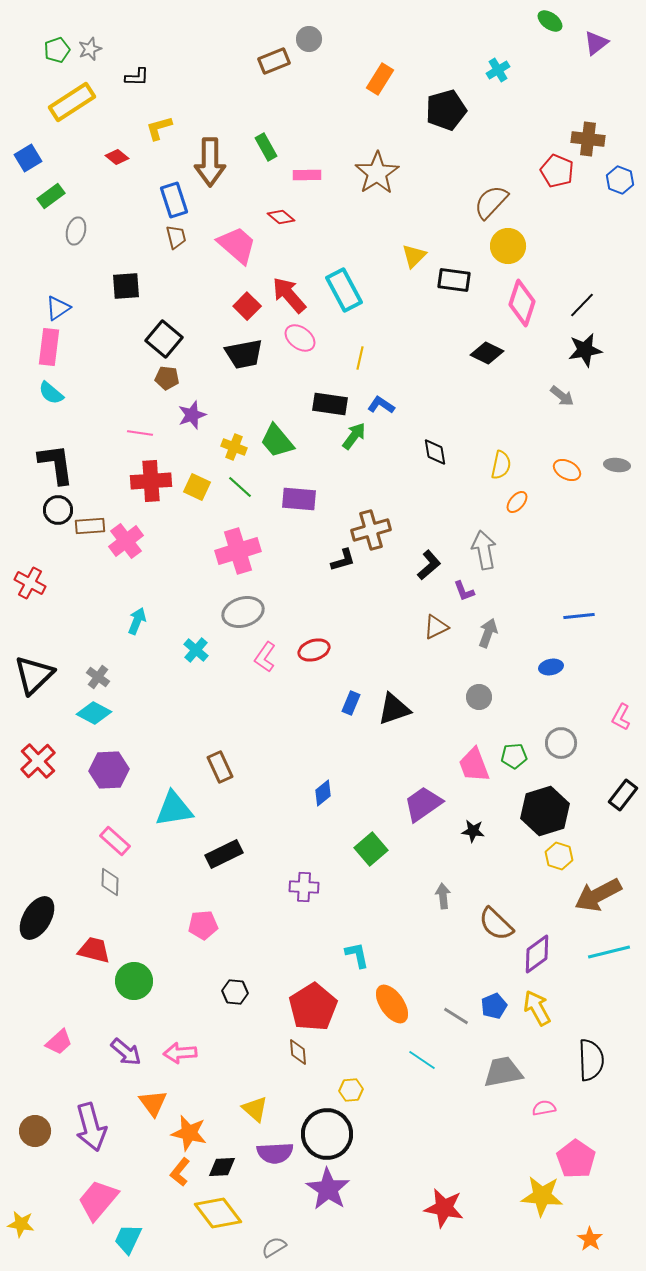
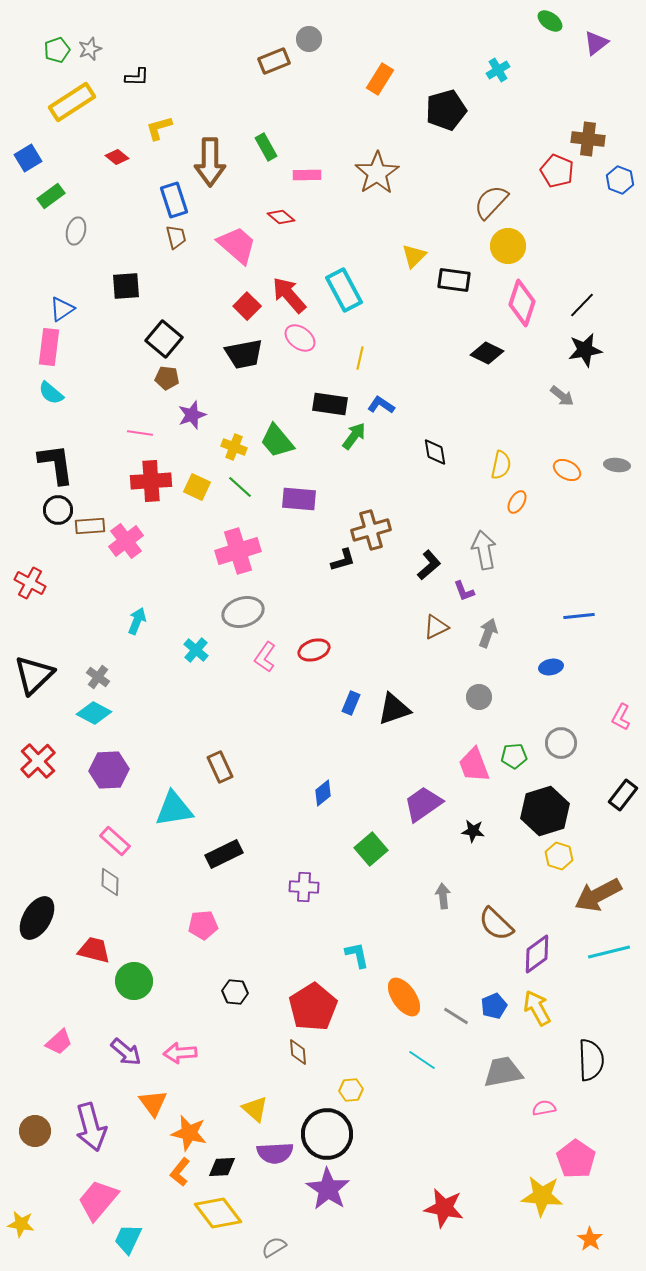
blue triangle at (58, 308): moved 4 px right, 1 px down
orange ellipse at (517, 502): rotated 10 degrees counterclockwise
orange ellipse at (392, 1004): moved 12 px right, 7 px up
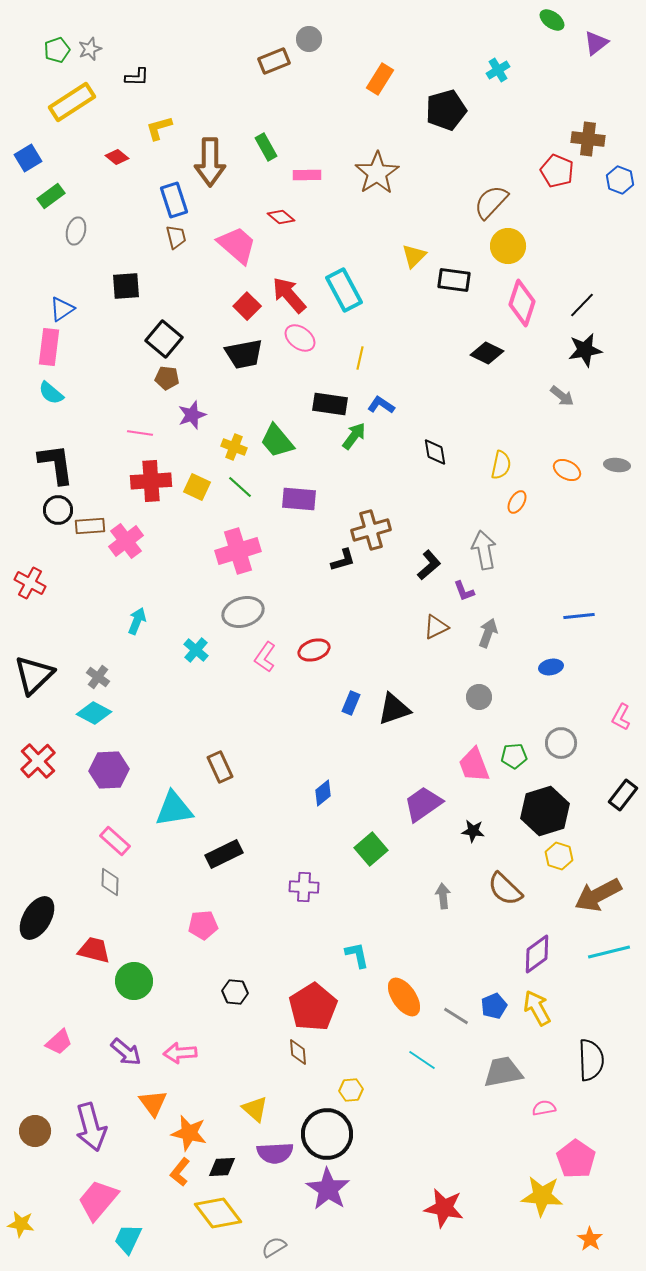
green ellipse at (550, 21): moved 2 px right, 1 px up
brown semicircle at (496, 924): moved 9 px right, 35 px up
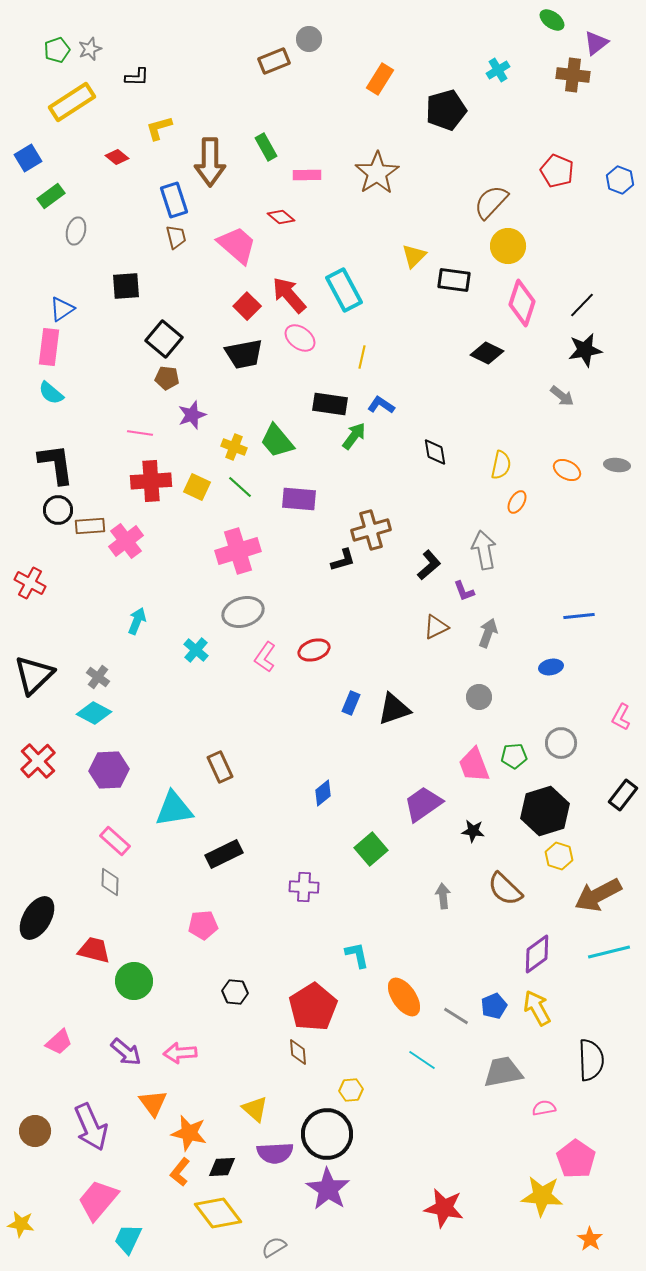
brown cross at (588, 139): moved 15 px left, 64 px up
yellow line at (360, 358): moved 2 px right, 1 px up
purple arrow at (91, 1127): rotated 9 degrees counterclockwise
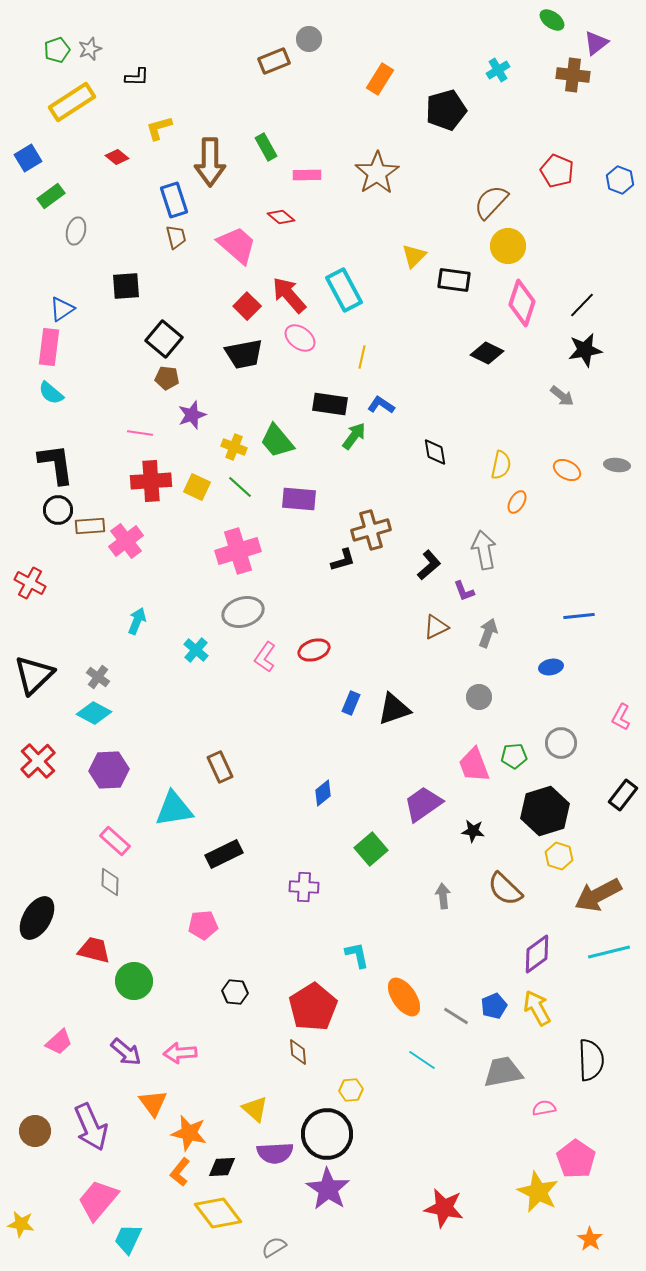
yellow star at (542, 1196): moved 4 px left, 4 px up; rotated 21 degrees clockwise
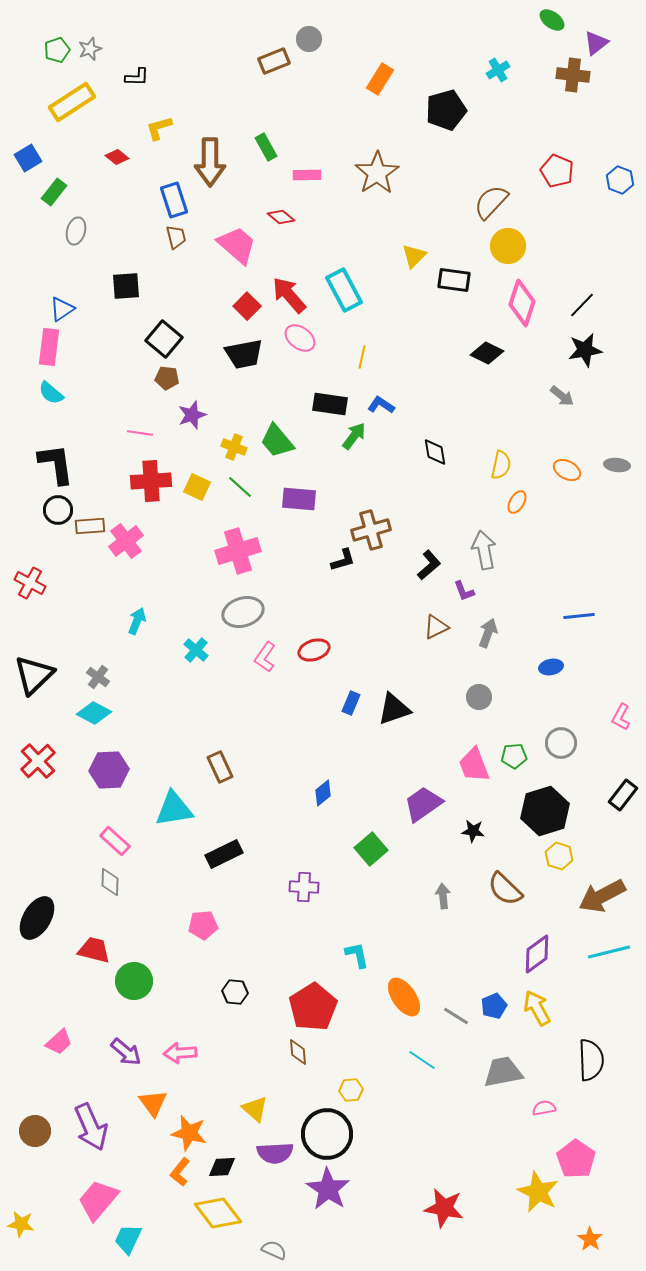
green rectangle at (51, 196): moved 3 px right, 4 px up; rotated 16 degrees counterclockwise
brown arrow at (598, 895): moved 4 px right, 1 px down
gray semicircle at (274, 1247): moved 3 px down; rotated 55 degrees clockwise
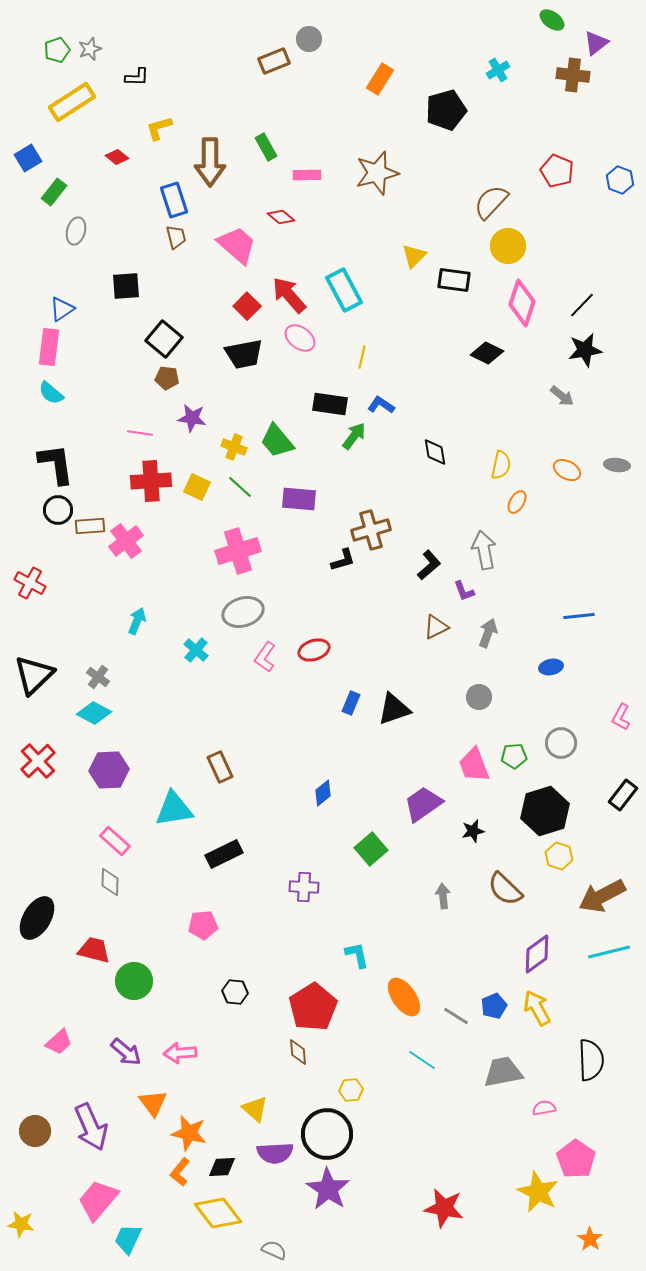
brown star at (377, 173): rotated 18 degrees clockwise
purple star at (192, 415): moved 3 px down; rotated 28 degrees clockwise
black star at (473, 831): rotated 20 degrees counterclockwise
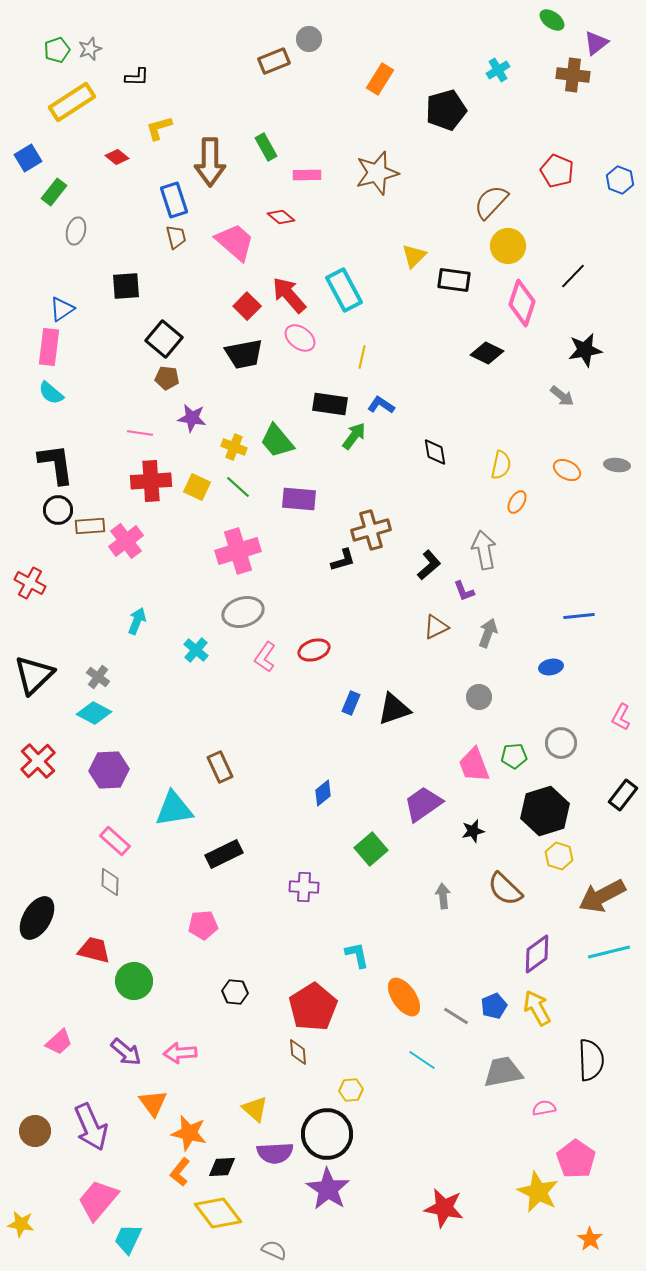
pink trapezoid at (237, 245): moved 2 px left, 3 px up
black line at (582, 305): moved 9 px left, 29 px up
green line at (240, 487): moved 2 px left
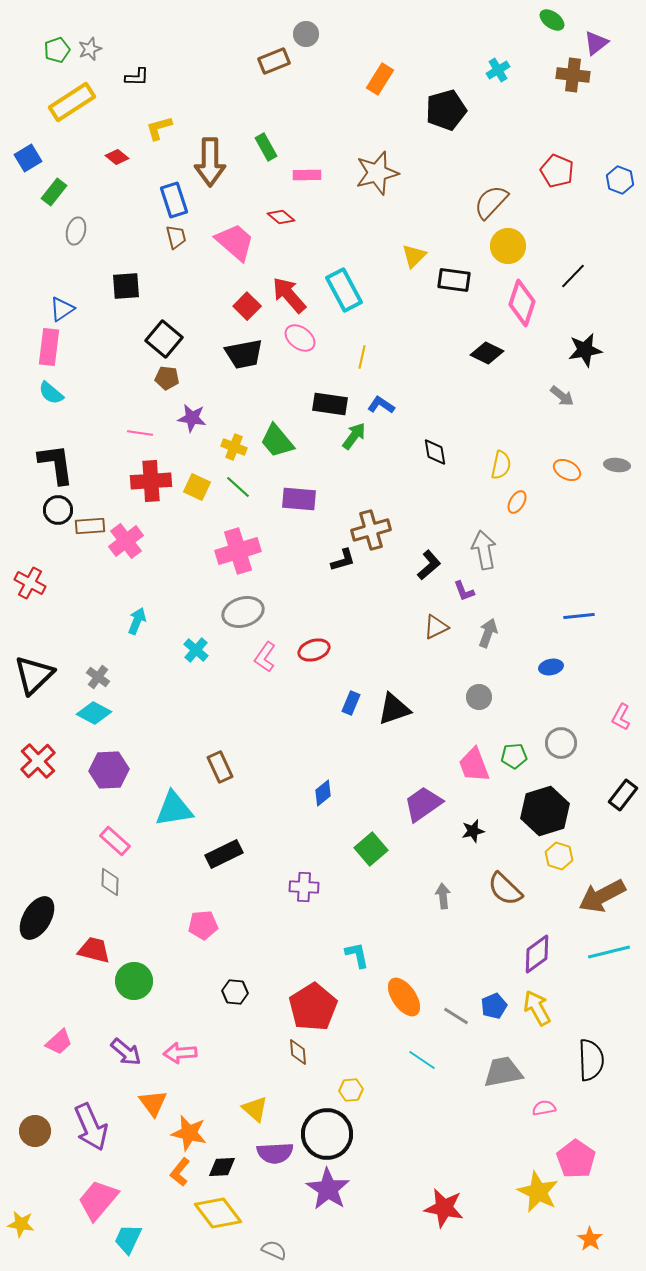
gray circle at (309, 39): moved 3 px left, 5 px up
